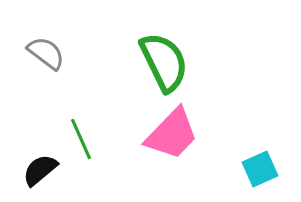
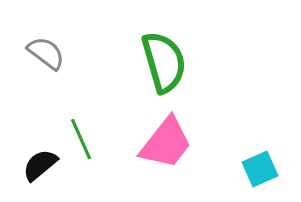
green semicircle: rotated 10 degrees clockwise
pink trapezoid: moved 6 px left, 9 px down; rotated 6 degrees counterclockwise
black semicircle: moved 5 px up
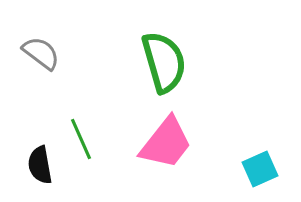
gray semicircle: moved 5 px left
black semicircle: rotated 60 degrees counterclockwise
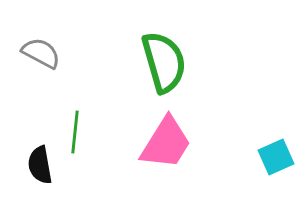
gray semicircle: rotated 9 degrees counterclockwise
green line: moved 6 px left, 7 px up; rotated 30 degrees clockwise
pink trapezoid: rotated 6 degrees counterclockwise
cyan square: moved 16 px right, 12 px up
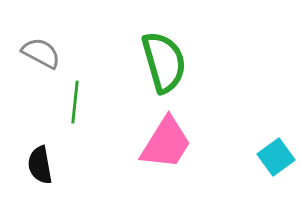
green line: moved 30 px up
cyan square: rotated 12 degrees counterclockwise
